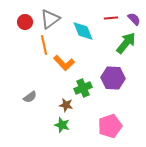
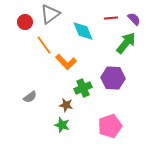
gray triangle: moved 5 px up
orange line: rotated 24 degrees counterclockwise
orange L-shape: moved 2 px right, 1 px up
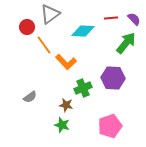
red circle: moved 2 px right, 5 px down
cyan diamond: rotated 65 degrees counterclockwise
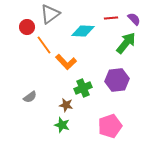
purple hexagon: moved 4 px right, 2 px down; rotated 10 degrees counterclockwise
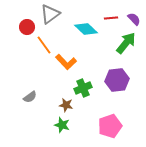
cyan diamond: moved 3 px right, 2 px up; rotated 40 degrees clockwise
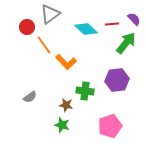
red line: moved 1 px right, 6 px down
green cross: moved 2 px right, 3 px down; rotated 30 degrees clockwise
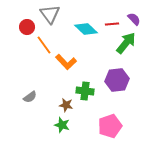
gray triangle: rotated 30 degrees counterclockwise
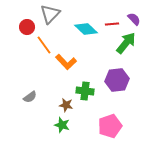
gray triangle: rotated 20 degrees clockwise
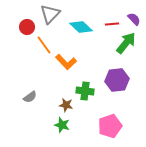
cyan diamond: moved 5 px left, 2 px up
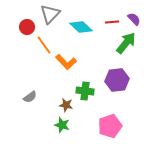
red line: moved 2 px up
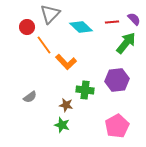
green cross: moved 1 px up
pink pentagon: moved 7 px right; rotated 10 degrees counterclockwise
